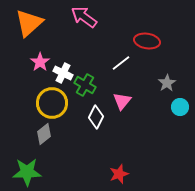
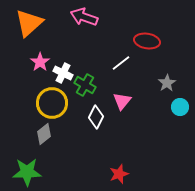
pink arrow: rotated 16 degrees counterclockwise
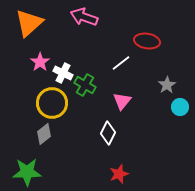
gray star: moved 2 px down
white diamond: moved 12 px right, 16 px down
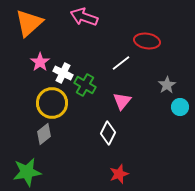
green star: rotated 8 degrees counterclockwise
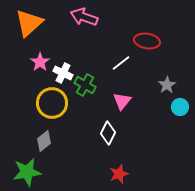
gray diamond: moved 7 px down
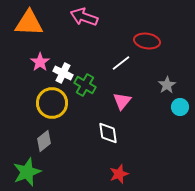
orange triangle: rotated 44 degrees clockwise
white diamond: rotated 35 degrees counterclockwise
green star: rotated 12 degrees counterclockwise
